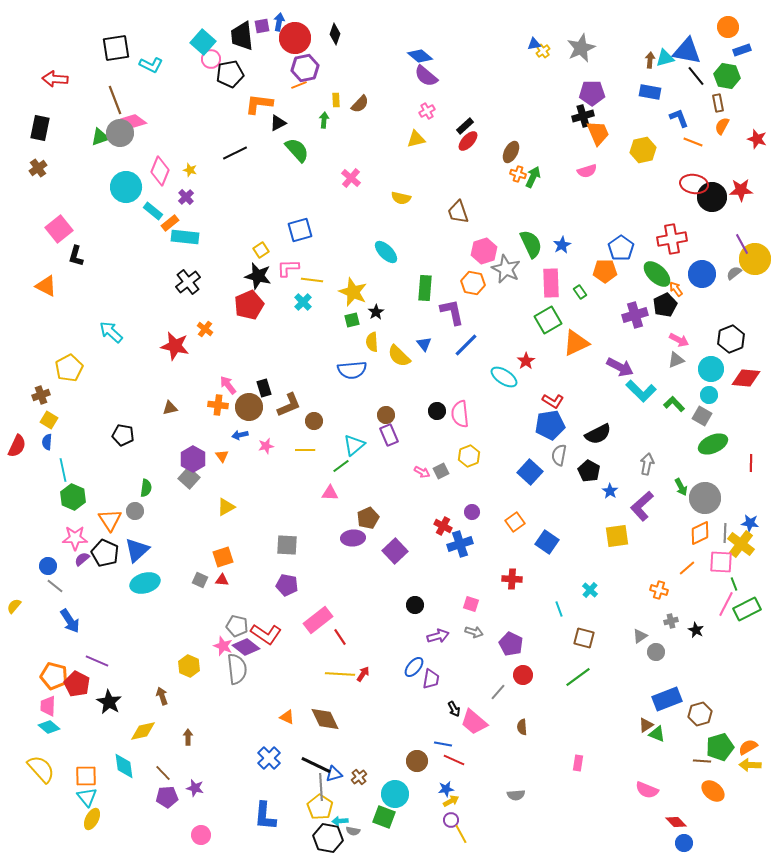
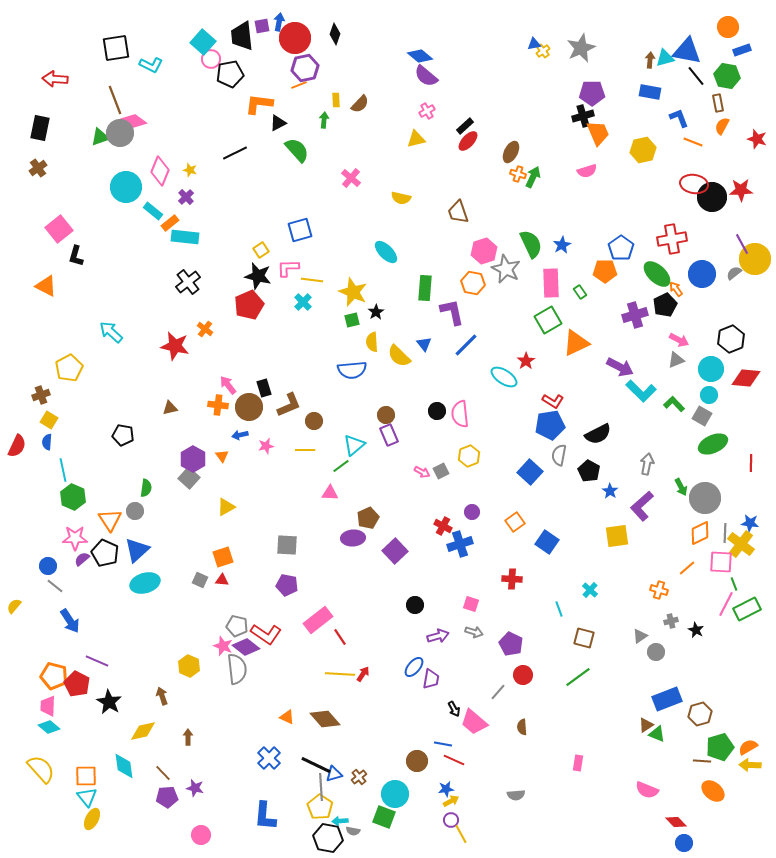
brown diamond at (325, 719): rotated 16 degrees counterclockwise
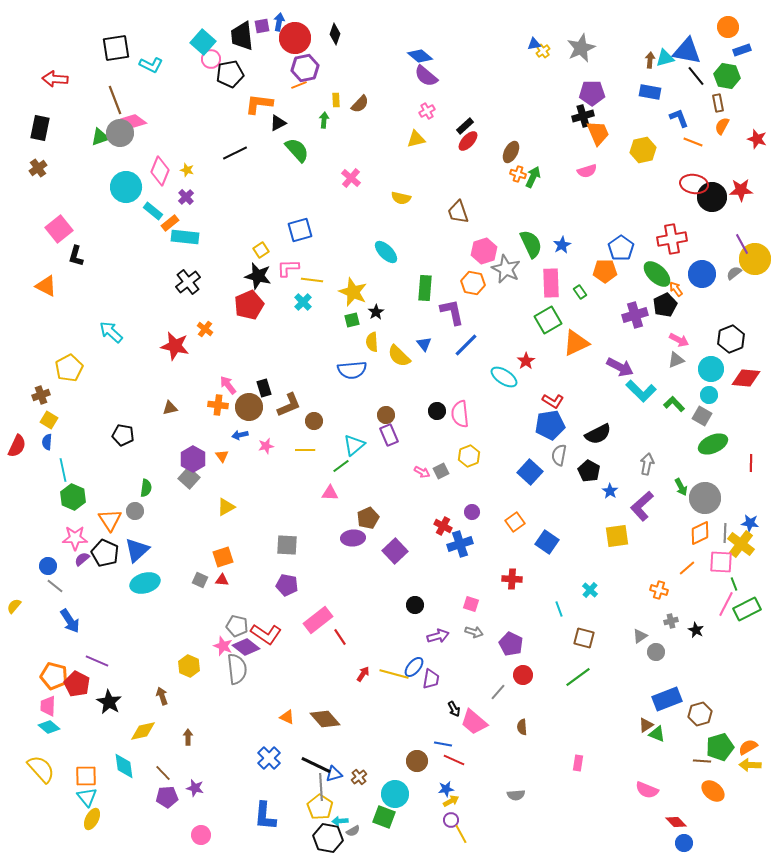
yellow star at (190, 170): moved 3 px left
yellow line at (340, 674): moved 54 px right; rotated 12 degrees clockwise
gray semicircle at (353, 831): rotated 40 degrees counterclockwise
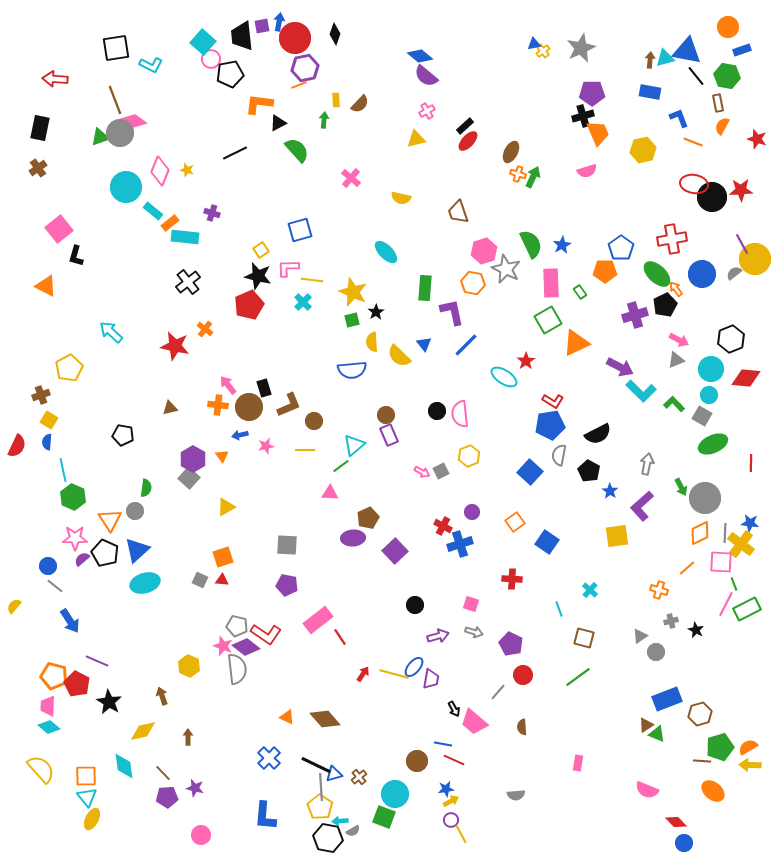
purple cross at (186, 197): moved 26 px right, 16 px down; rotated 28 degrees counterclockwise
